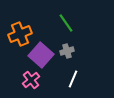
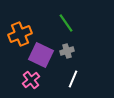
purple square: rotated 15 degrees counterclockwise
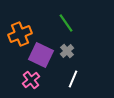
gray cross: rotated 24 degrees counterclockwise
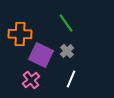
orange cross: rotated 25 degrees clockwise
white line: moved 2 px left
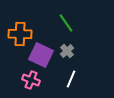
pink cross: rotated 30 degrees counterclockwise
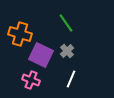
orange cross: rotated 15 degrees clockwise
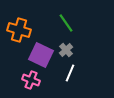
orange cross: moved 1 px left, 4 px up
gray cross: moved 1 px left, 1 px up
white line: moved 1 px left, 6 px up
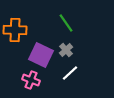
orange cross: moved 4 px left; rotated 15 degrees counterclockwise
white line: rotated 24 degrees clockwise
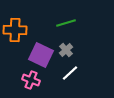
green line: rotated 72 degrees counterclockwise
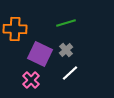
orange cross: moved 1 px up
purple square: moved 1 px left, 1 px up
pink cross: rotated 24 degrees clockwise
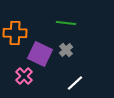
green line: rotated 24 degrees clockwise
orange cross: moved 4 px down
white line: moved 5 px right, 10 px down
pink cross: moved 7 px left, 4 px up
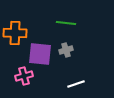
gray cross: rotated 24 degrees clockwise
purple square: rotated 20 degrees counterclockwise
pink cross: rotated 30 degrees clockwise
white line: moved 1 px right, 1 px down; rotated 24 degrees clockwise
